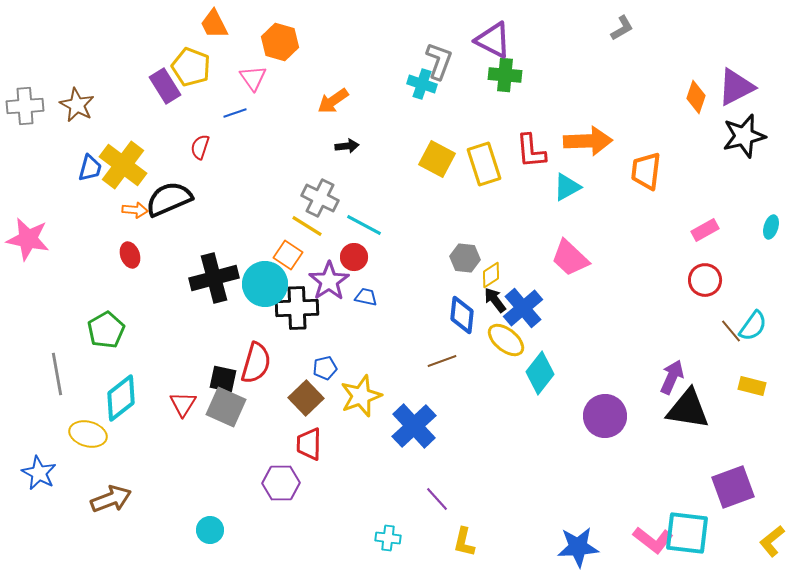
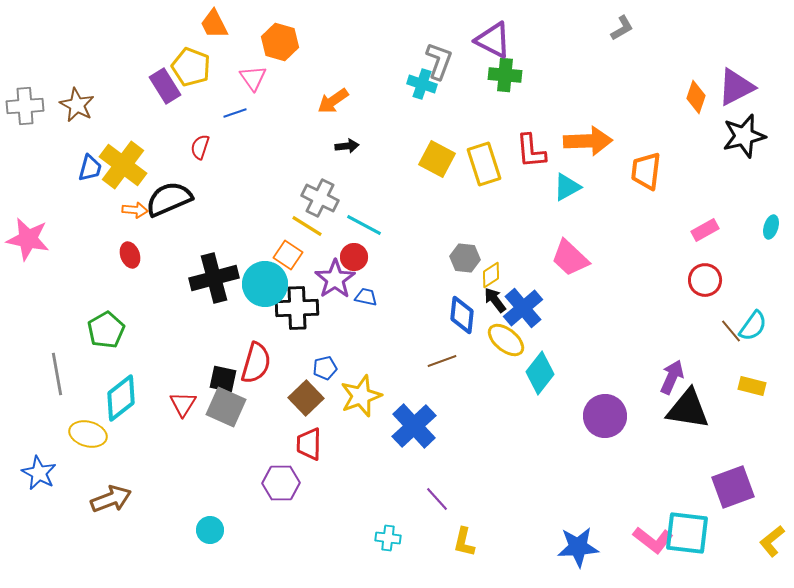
purple star at (329, 281): moved 6 px right, 2 px up
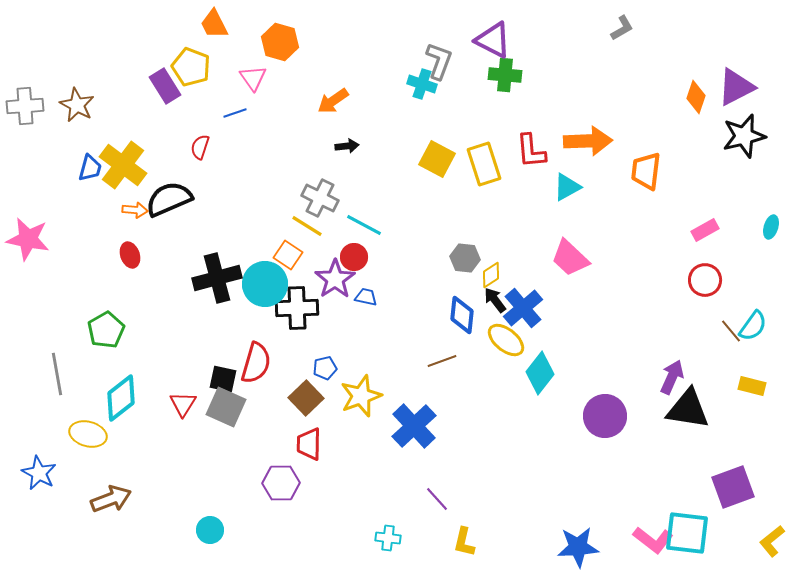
black cross at (214, 278): moved 3 px right
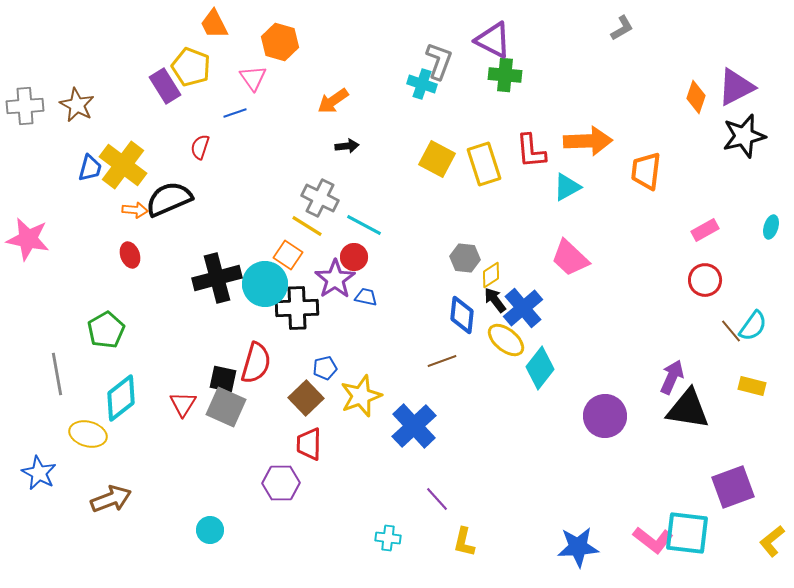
cyan diamond at (540, 373): moved 5 px up
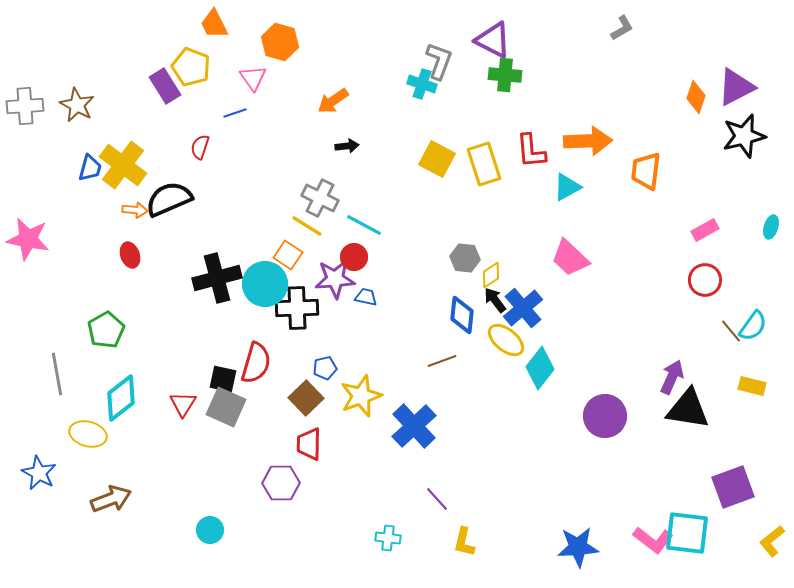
purple star at (335, 279): rotated 30 degrees clockwise
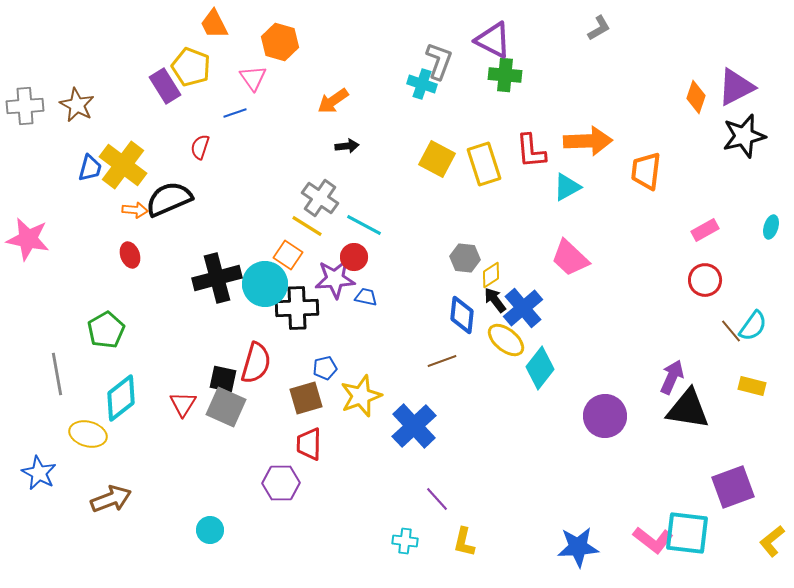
gray L-shape at (622, 28): moved 23 px left
gray cross at (320, 198): rotated 9 degrees clockwise
brown square at (306, 398): rotated 28 degrees clockwise
cyan cross at (388, 538): moved 17 px right, 3 px down
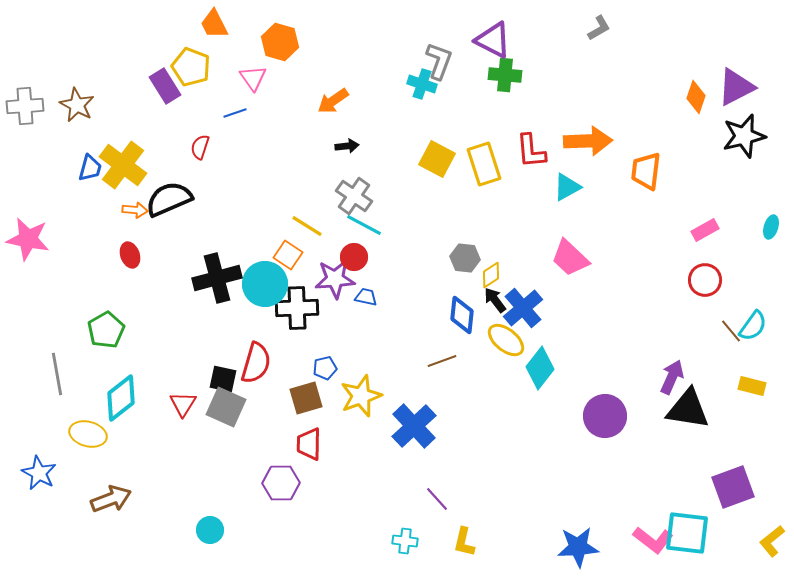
gray cross at (320, 198): moved 34 px right, 2 px up
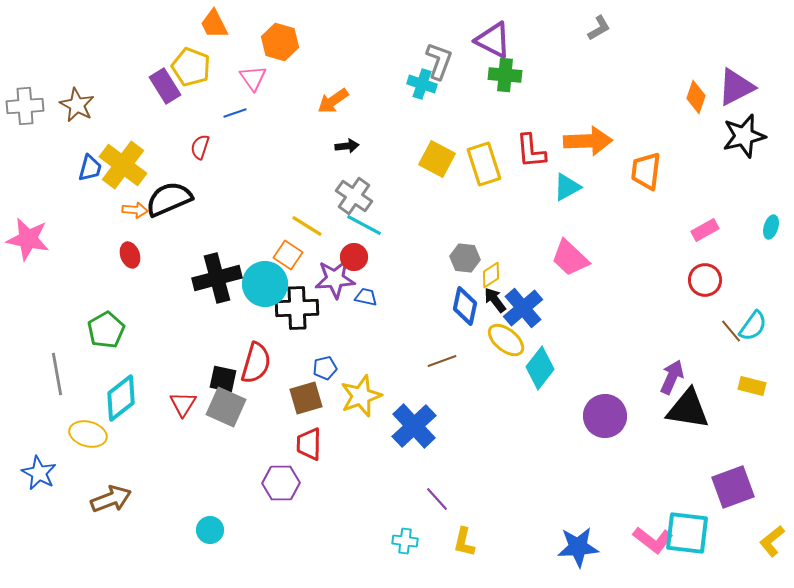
blue diamond at (462, 315): moved 3 px right, 9 px up; rotated 6 degrees clockwise
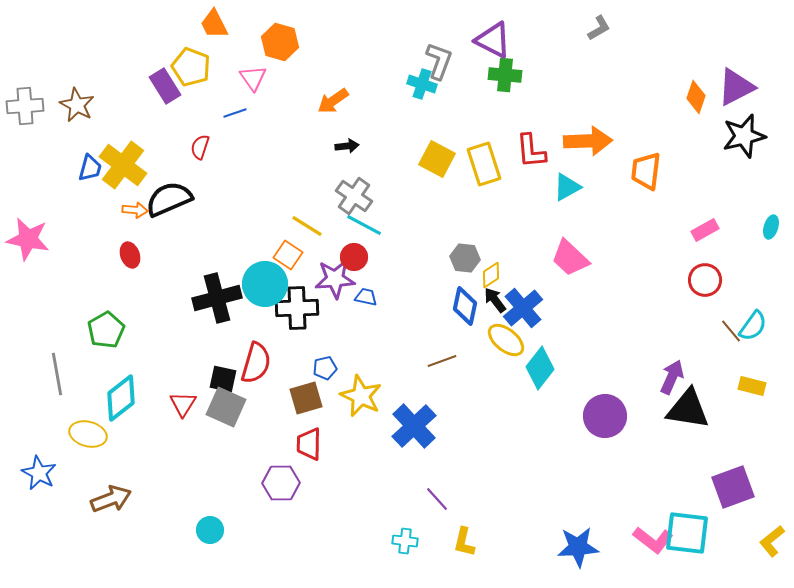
black cross at (217, 278): moved 20 px down
yellow star at (361, 396): rotated 27 degrees counterclockwise
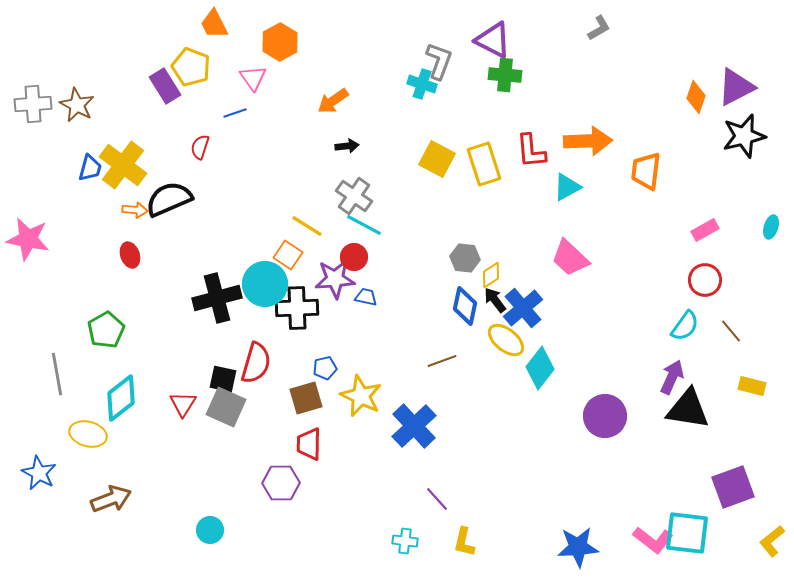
orange hexagon at (280, 42): rotated 15 degrees clockwise
gray cross at (25, 106): moved 8 px right, 2 px up
cyan semicircle at (753, 326): moved 68 px left
